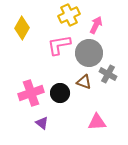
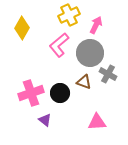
pink L-shape: rotated 30 degrees counterclockwise
gray circle: moved 1 px right
purple triangle: moved 3 px right, 3 px up
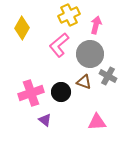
pink arrow: rotated 12 degrees counterclockwise
gray circle: moved 1 px down
gray cross: moved 2 px down
black circle: moved 1 px right, 1 px up
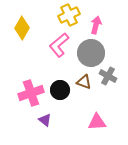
gray circle: moved 1 px right, 1 px up
black circle: moved 1 px left, 2 px up
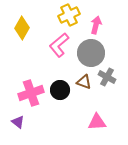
gray cross: moved 1 px left, 1 px down
purple triangle: moved 27 px left, 2 px down
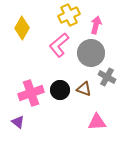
brown triangle: moved 7 px down
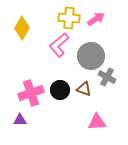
yellow cross: moved 3 px down; rotated 30 degrees clockwise
pink arrow: moved 6 px up; rotated 42 degrees clockwise
gray circle: moved 3 px down
purple triangle: moved 2 px right, 2 px up; rotated 40 degrees counterclockwise
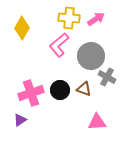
purple triangle: rotated 32 degrees counterclockwise
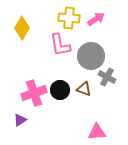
pink L-shape: moved 1 px right; rotated 60 degrees counterclockwise
pink cross: moved 3 px right
pink triangle: moved 10 px down
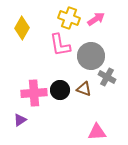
yellow cross: rotated 15 degrees clockwise
pink cross: rotated 15 degrees clockwise
